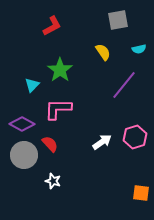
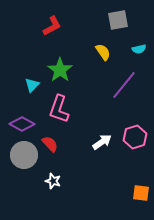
pink L-shape: moved 1 px right; rotated 72 degrees counterclockwise
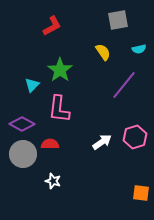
pink L-shape: rotated 12 degrees counterclockwise
red semicircle: rotated 48 degrees counterclockwise
gray circle: moved 1 px left, 1 px up
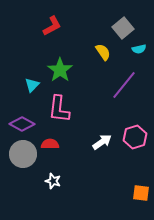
gray square: moved 5 px right, 8 px down; rotated 30 degrees counterclockwise
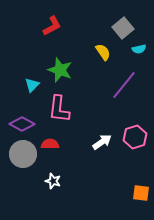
green star: rotated 15 degrees counterclockwise
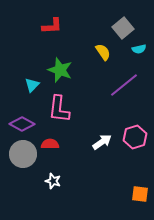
red L-shape: rotated 25 degrees clockwise
purple line: rotated 12 degrees clockwise
orange square: moved 1 px left, 1 px down
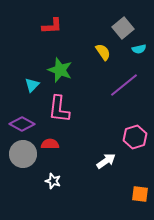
white arrow: moved 4 px right, 19 px down
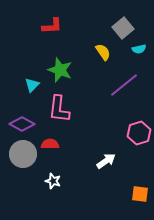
pink hexagon: moved 4 px right, 4 px up
